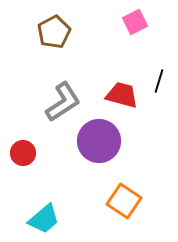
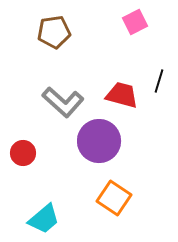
brown pentagon: rotated 20 degrees clockwise
gray L-shape: rotated 75 degrees clockwise
orange square: moved 10 px left, 3 px up
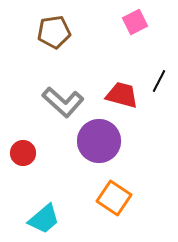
black line: rotated 10 degrees clockwise
